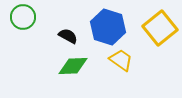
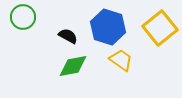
green diamond: rotated 8 degrees counterclockwise
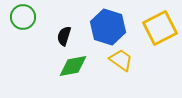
yellow square: rotated 12 degrees clockwise
black semicircle: moved 4 px left; rotated 102 degrees counterclockwise
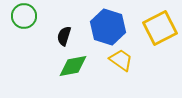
green circle: moved 1 px right, 1 px up
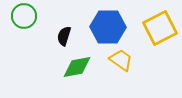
blue hexagon: rotated 16 degrees counterclockwise
green diamond: moved 4 px right, 1 px down
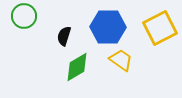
green diamond: rotated 20 degrees counterclockwise
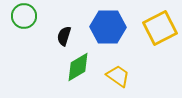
yellow trapezoid: moved 3 px left, 16 px down
green diamond: moved 1 px right
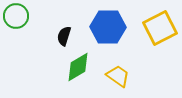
green circle: moved 8 px left
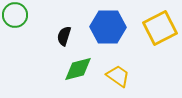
green circle: moved 1 px left, 1 px up
green diamond: moved 2 px down; rotated 16 degrees clockwise
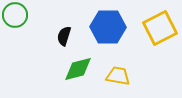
yellow trapezoid: rotated 25 degrees counterclockwise
